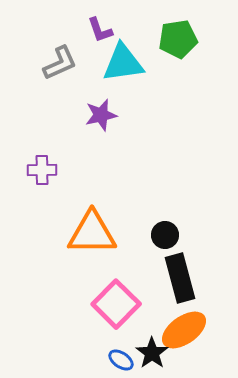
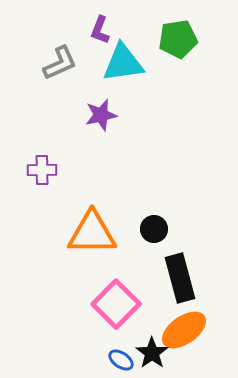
purple L-shape: rotated 40 degrees clockwise
black circle: moved 11 px left, 6 px up
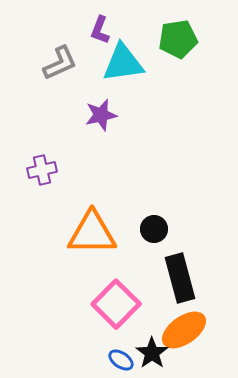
purple cross: rotated 12 degrees counterclockwise
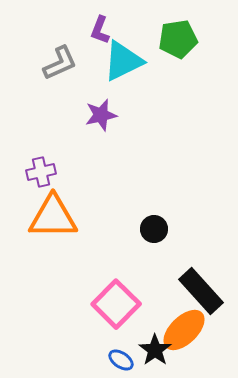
cyan triangle: moved 2 px up; rotated 18 degrees counterclockwise
purple cross: moved 1 px left, 2 px down
orange triangle: moved 39 px left, 16 px up
black rectangle: moved 21 px right, 13 px down; rotated 27 degrees counterclockwise
orange ellipse: rotated 9 degrees counterclockwise
black star: moved 3 px right, 3 px up
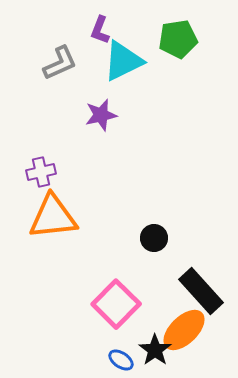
orange triangle: rotated 6 degrees counterclockwise
black circle: moved 9 px down
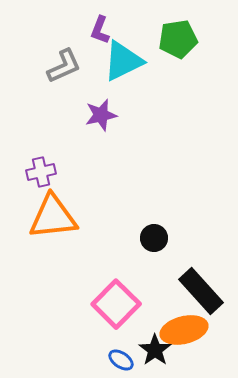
gray L-shape: moved 4 px right, 3 px down
orange ellipse: rotated 30 degrees clockwise
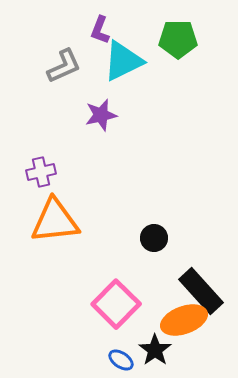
green pentagon: rotated 9 degrees clockwise
orange triangle: moved 2 px right, 4 px down
orange ellipse: moved 10 px up; rotated 6 degrees counterclockwise
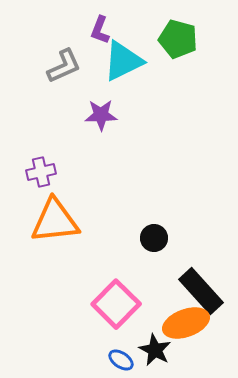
green pentagon: rotated 15 degrees clockwise
purple star: rotated 12 degrees clockwise
orange ellipse: moved 2 px right, 3 px down
black star: rotated 8 degrees counterclockwise
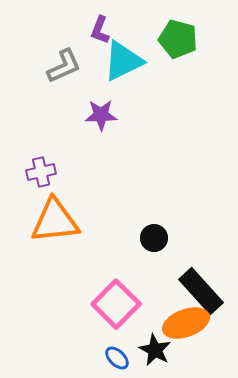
blue ellipse: moved 4 px left, 2 px up; rotated 10 degrees clockwise
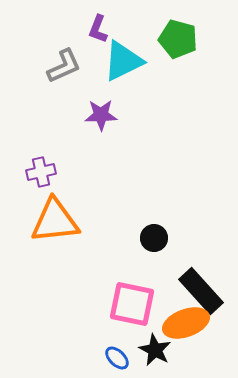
purple L-shape: moved 2 px left, 1 px up
pink square: moved 16 px right; rotated 33 degrees counterclockwise
